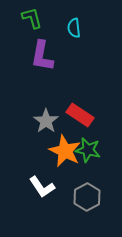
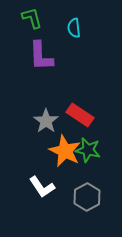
purple L-shape: moved 1 px left; rotated 12 degrees counterclockwise
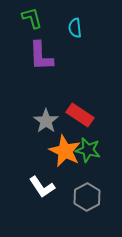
cyan semicircle: moved 1 px right
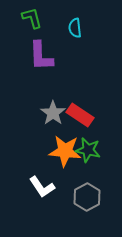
gray star: moved 7 px right, 8 px up
orange star: rotated 20 degrees counterclockwise
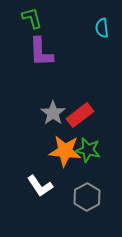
cyan semicircle: moved 27 px right
purple L-shape: moved 4 px up
red rectangle: rotated 72 degrees counterclockwise
white L-shape: moved 2 px left, 1 px up
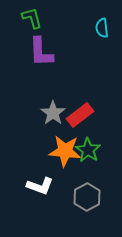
green star: rotated 20 degrees clockwise
white L-shape: rotated 36 degrees counterclockwise
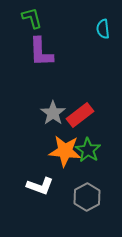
cyan semicircle: moved 1 px right, 1 px down
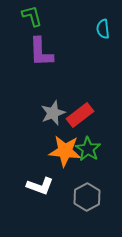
green L-shape: moved 2 px up
gray star: rotated 15 degrees clockwise
green star: moved 1 px up
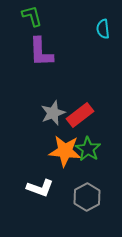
white L-shape: moved 2 px down
